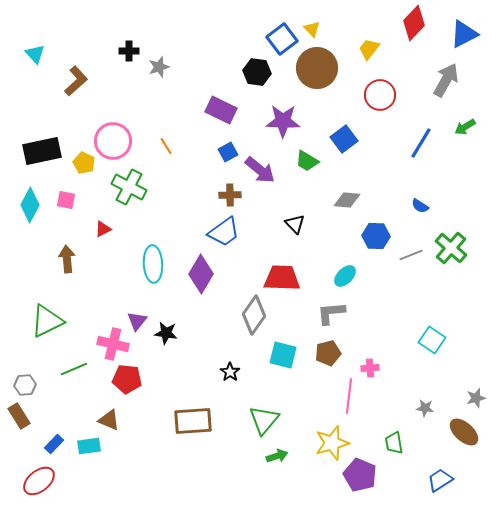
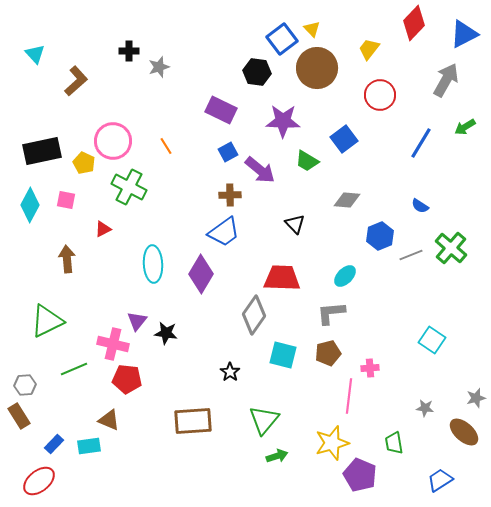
blue hexagon at (376, 236): moved 4 px right; rotated 24 degrees counterclockwise
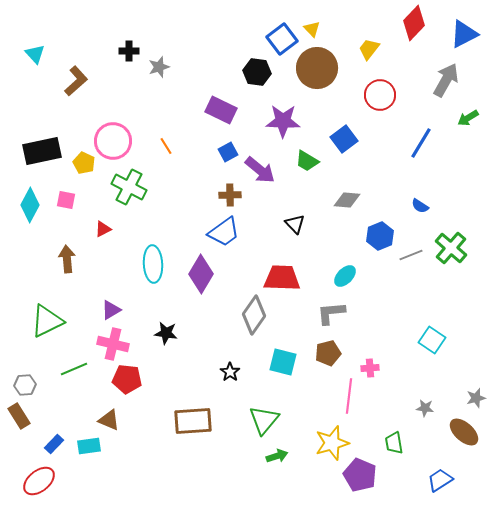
green arrow at (465, 127): moved 3 px right, 9 px up
purple triangle at (137, 321): moved 26 px left, 11 px up; rotated 20 degrees clockwise
cyan square at (283, 355): moved 7 px down
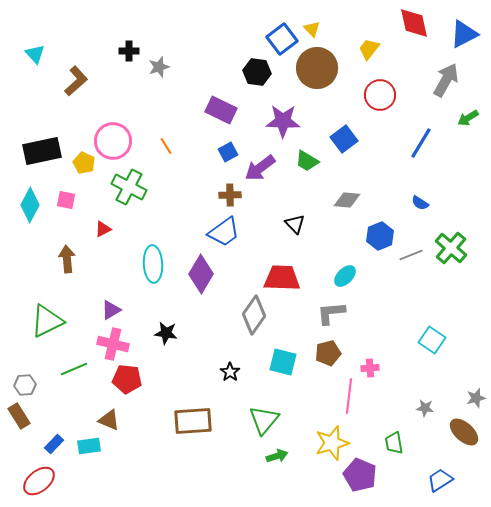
red diamond at (414, 23): rotated 56 degrees counterclockwise
purple arrow at (260, 170): moved 2 px up; rotated 104 degrees clockwise
blue semicircle at (420, 206): moved 3 px up
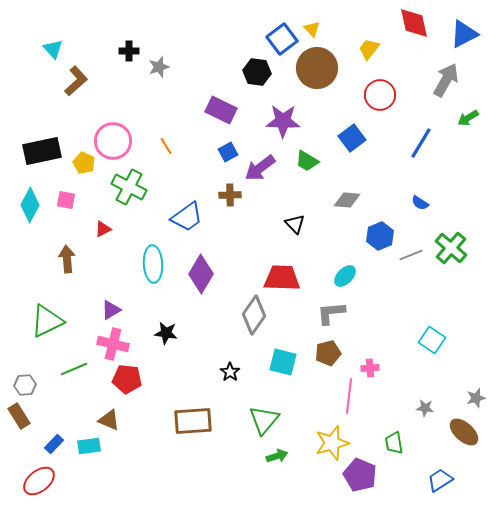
cyan triangle at (35, 54): moved 18 px right, 5 px up
blue square at (344, 139): moved 8 px right, 1 px up
blue trapezoid at (224, 232): moved 37 px left, 15 px up
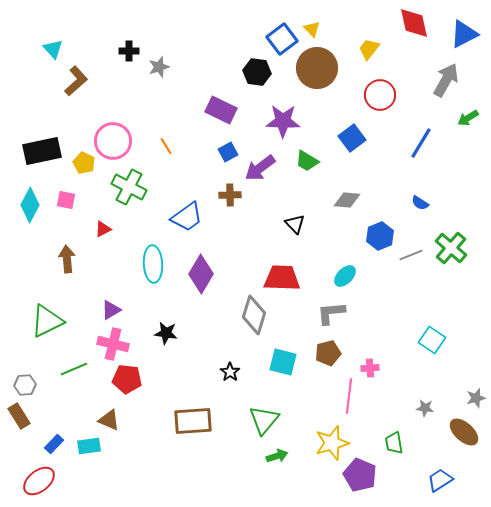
gray diamond at (254, 315): rotated 18 degrees counterclockwise
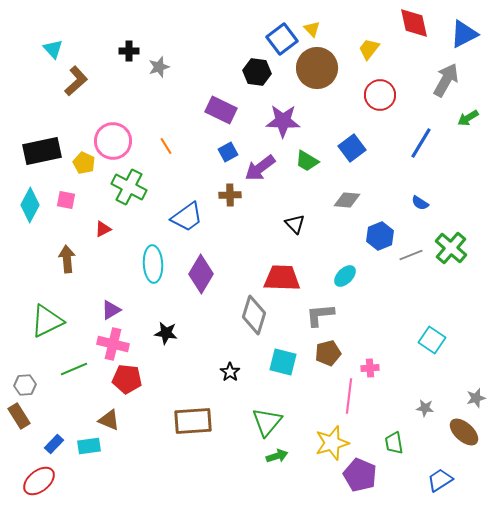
blue square at (352, 138): moved 10 px down
gray L-shape at (331, 313): moved 11 px left, 2 px down
green triangle at (264, 420): moved 3 px right, 2 px down
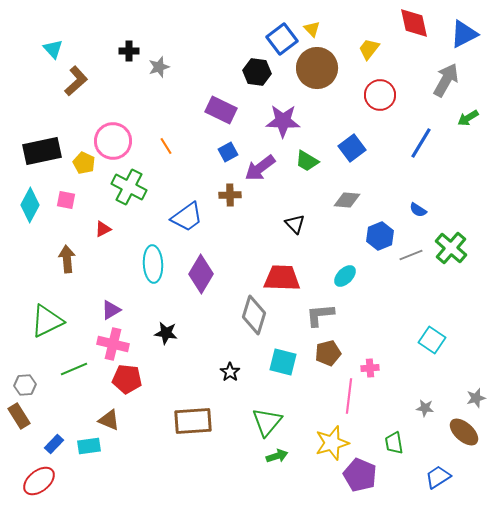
blue semicircle at (420, 203): moved 2 px left, 7 px down
blue trapezoid at (440, 480): moved 2 px left, 3 px up
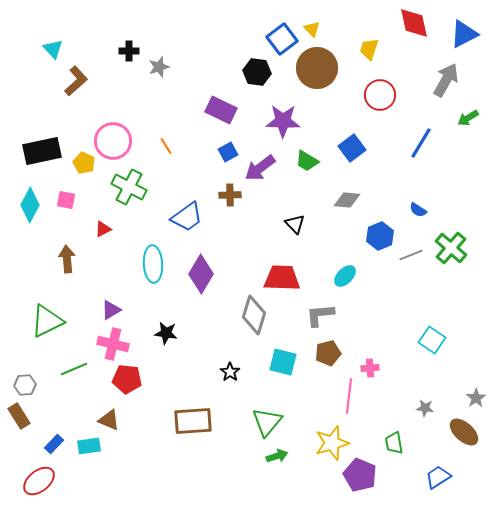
yellow trapezoid at (369, 49): rotated 20 degrees counterclockwise
gray star at (476, 398): rotated 18 degrees counterclockwise
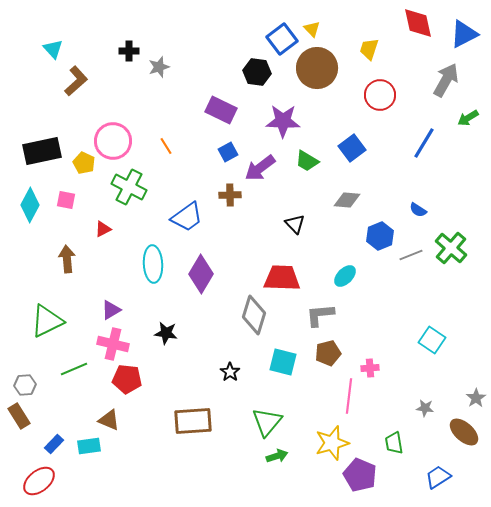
red diamond at (414, 23): moved 4 px right
blue line at (421, 143): moved 3 px right
